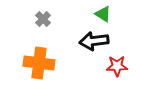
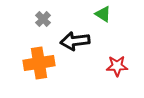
black arrow: moved 19 px left
orange cross: rotated 16 degrees counterclockwise
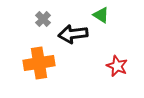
green triangle: moved 2 px left, 1 px down
black arrow: moved 2 px left, 7 px up
red star: rotated 25 degrees clockwise
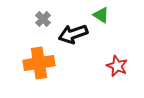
black arrow: rotated 12 degrees counterclockwise
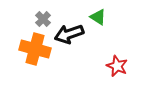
green triangle: moved 3 px left, 2 px down
black arrow: moved 4 px left
orange cross: moved 4 px left, 14 px up; rotated 24 degrees clockwise
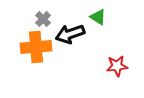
black arrow: moved 1 px right
orange cross: moved 1 px right, 2 px up; rotated 20 degrees counterclockwise
red star: rotated 30 degrees counterclockwise
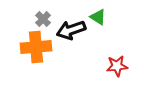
black arrow: moved 1 px right, 4 px up
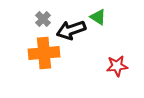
orange cross: moved 8 px right, 6 px down
